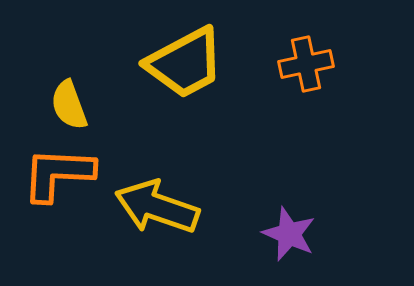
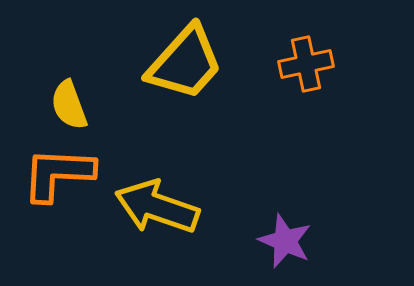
yellow trapezoid: rotated 20 degrees counterclockwise
purple star: moved 4 px left, 7 px down
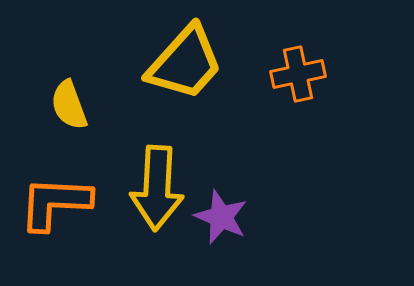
orange cross: moved 8 px left, 10 px down
orange L-shape: moved 3 px left, 29 px down
yellow arrow: moved 19 px up; rotated 106 degrees counterclockwise
purple star: moved 64 px left, 24 px up
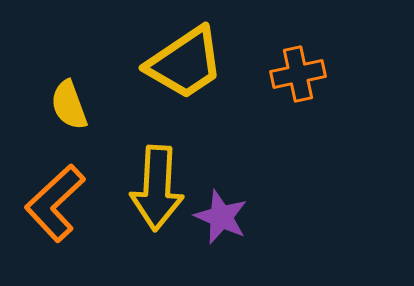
yellow trapezoid: rotated 14 degrees clockwise
orange L-shape: rotated 46 degrees counterclockwise
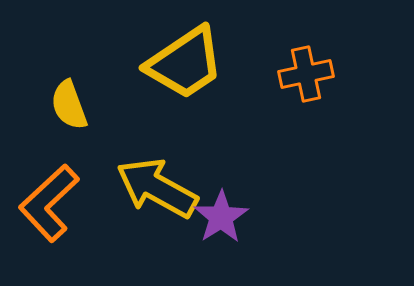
orange cross: moved 8 px right
yellow arrow: rotated 116 degrees clockwise
orange L-shape: moved 6 px left
purple star: rotated 16 degrees clockwise
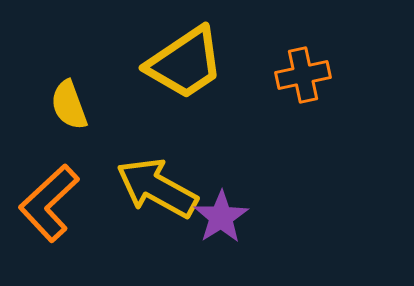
orange cross: moved 3 px left, 1 px down
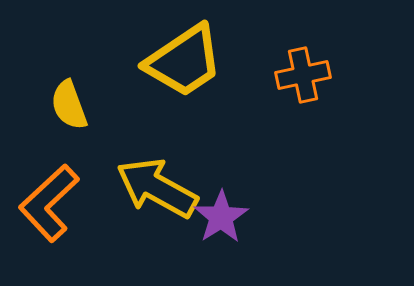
yellow trapezoid: moved 1 px left, 2 px up
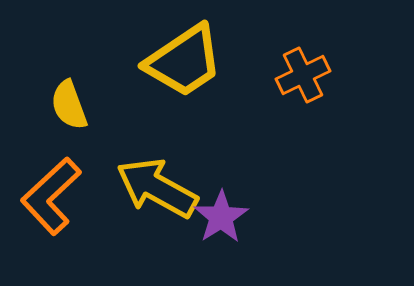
orange cross: rotated 14 degrees counterclockwise
orange L-shape: moved 2 px right, 7 px up
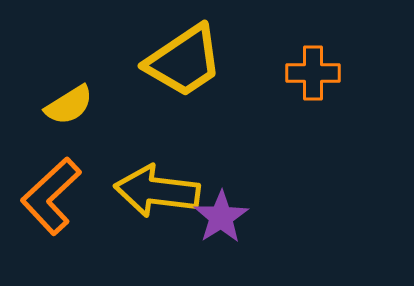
orange cross: moved 10 px right, 2 px up; rotated 26 degrees clockwise
yellow semicircle: rotated 102 degrees counterclockwise
yellow arrow: moved 3 px down; rotated 22 degrees counterclockwise
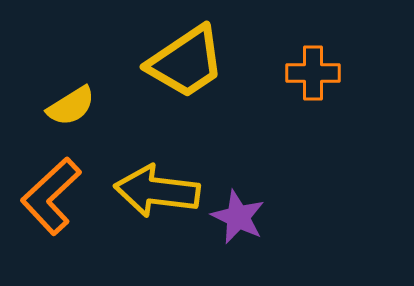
yellow trapezoid: moved 2 px right, 1 px down
yellow semicircle: moved 2 px right, 1 px down
purple star: moved 17 px right; rotated 14 degrees counterclockwise
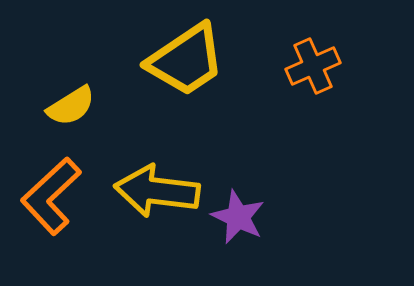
yellow trapezoid: moved 2 px up
orange cross: moved 7 px up; rotated 24 degrees counterclockwise
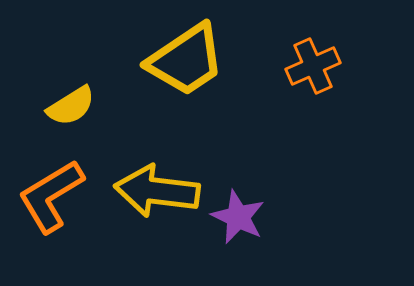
orange L-shape: rotated 12 degrees clockwise
